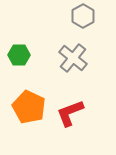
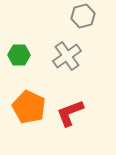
gray hexagon: rotated 15 degrees clockwise
gray cross: moved 6 px left, 2 px up; rotated 16 degrees clockwise
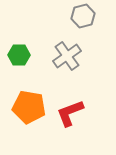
orange pentagon: rotated 16 degrees counterclockwise
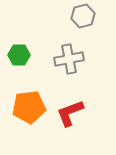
gray cross: moved 2 px right, 3 px down; rotated 24 degrees clockwise
orange pentagon: rotated 16 degrees counterclockwise
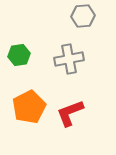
gray hexagon: rotated 10 degrees clockwise
green hexagon: rotated 10 degrees counterclockwise
orange pentagon: rotated 20 degrees counterclockwise
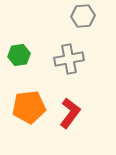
orange pentagon: rotated 20 degrees clockwise
red L-shape: rotated 148 degrees clockwise
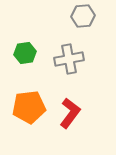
green hexagon: moved 6 px right, 2 px up
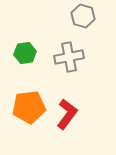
gray hexagon: rotated 20 degrees clockwise
gray cross: moved 2 px up
red L-shape: moved 3 px left, 1 px down
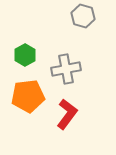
green hexagon: moved 2 px down; rotated 20 degrees counterclockwise
gray cross: moved 3 px left, 12 px down
orange pentagon: moved 1 px left, 11 px up
